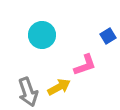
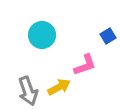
gray arrow: moved 1 px up
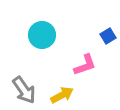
yellow arrow: moved 3 px right, 8 px down
gray arrow: moved 4 px left, 1 px up; rotated 16 degrees counterclockwise
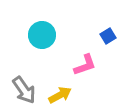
yellow arrow: moved 2 px left
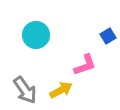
cyan circle: moved 6 px left
gray arrow: moved 1 px right
yellow arrow: moved 1 px right, 5 px up
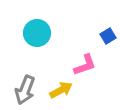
cyan circle: moved 1 px right, 2 px up
gray arrow: rotated 56 degrees clockwise
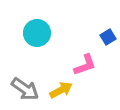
blue square: moved 1 px down
gray arrow: moved 1 px up; rotated 76 degrees counterclockwise
